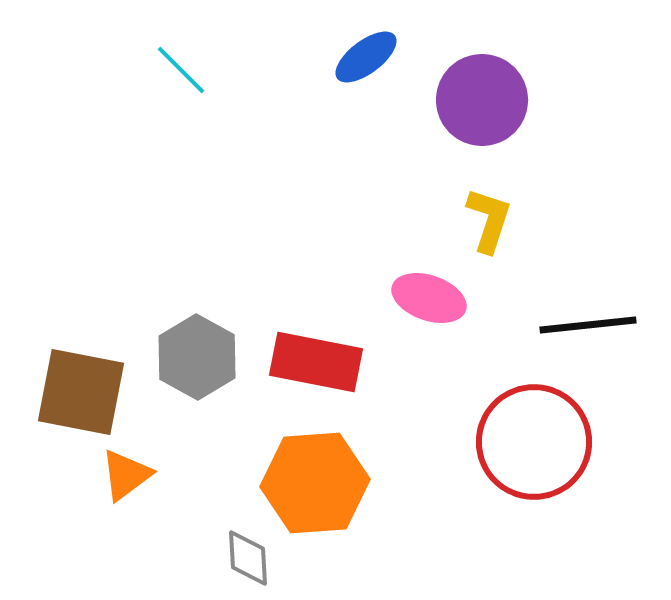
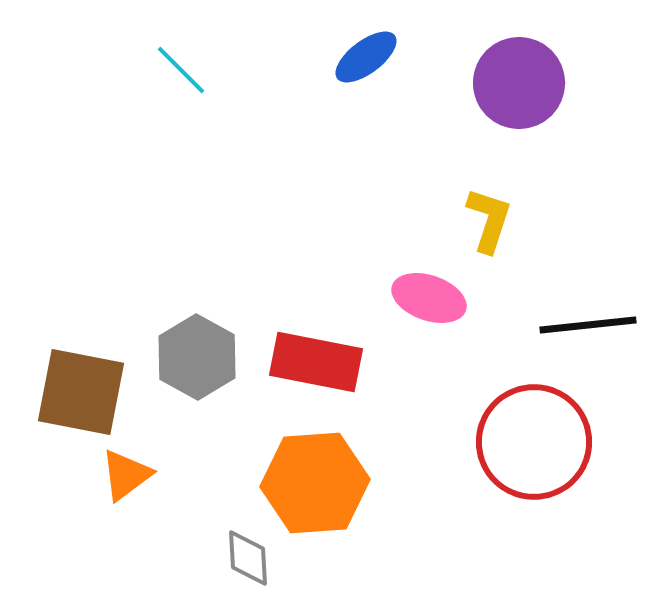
purple circle: moved 37 px right, 17 px up
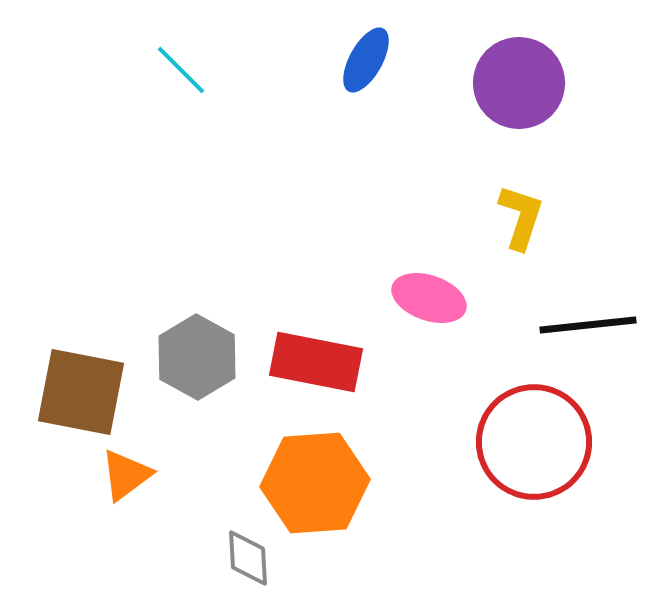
blue ellipse: moved 3 px down; rotated 24 degrees counterclockwise
yellow L-shape: moved 32 px right, 3 px up
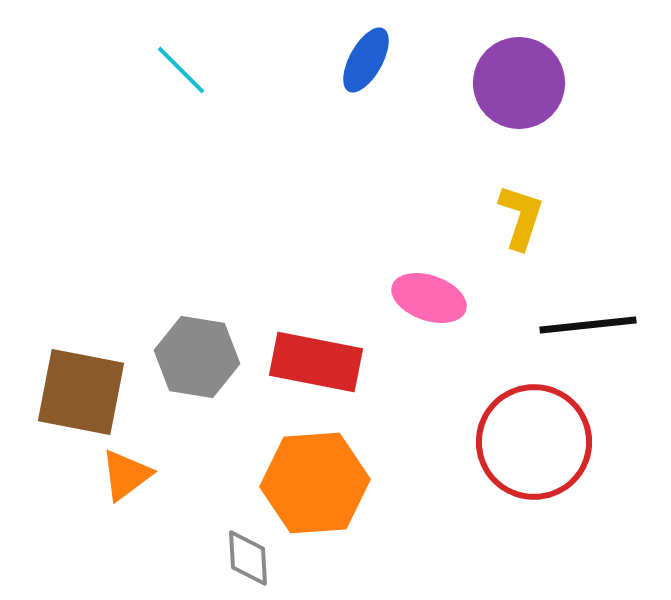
gray hexagon: rotated 20 degrees counterclockwise
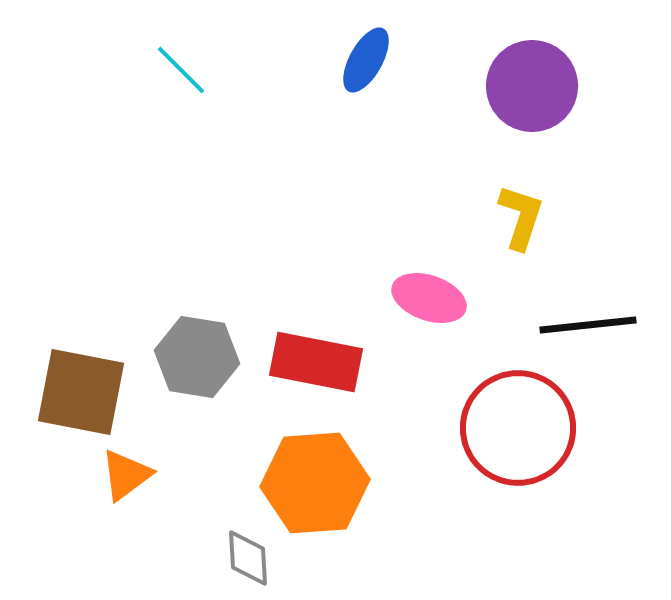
purple circle: moved 13 px right, 3 px down
red circle: moved 16 px left, 14 px up
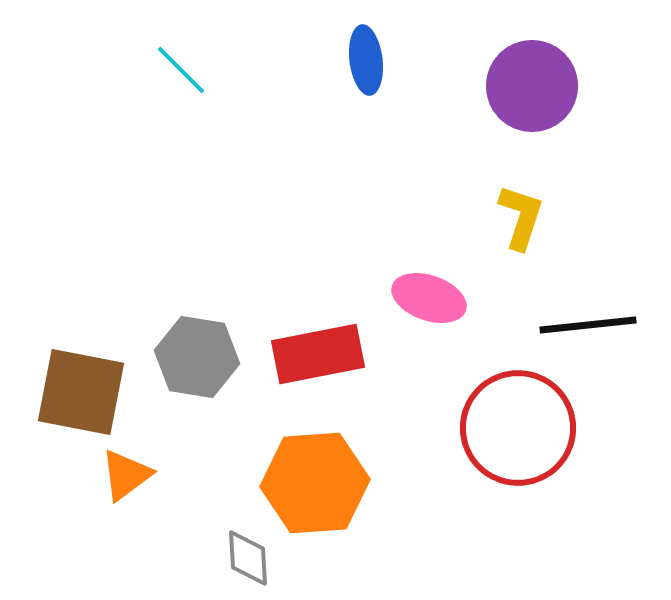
blue ellipse: rotated 36 degrees counterclockwise
red rectangle: moved 2 px right, 8 px up; rotated 22 degrees counterclockwise
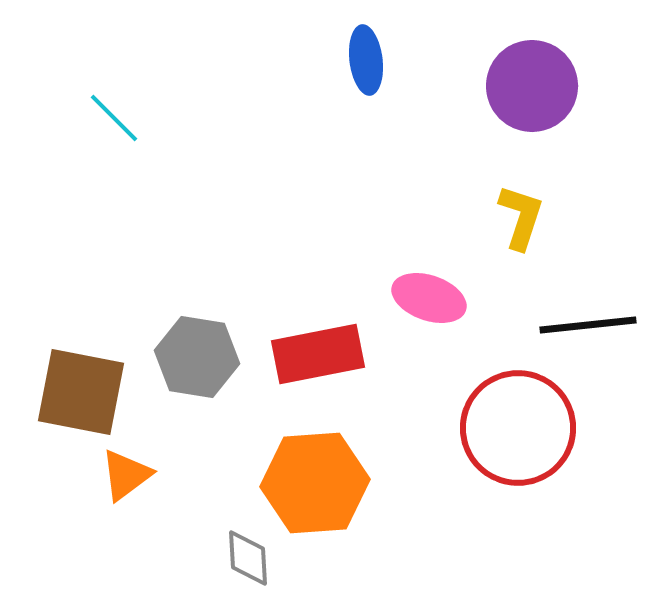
cyan line: moved 67 px left, 48 px down
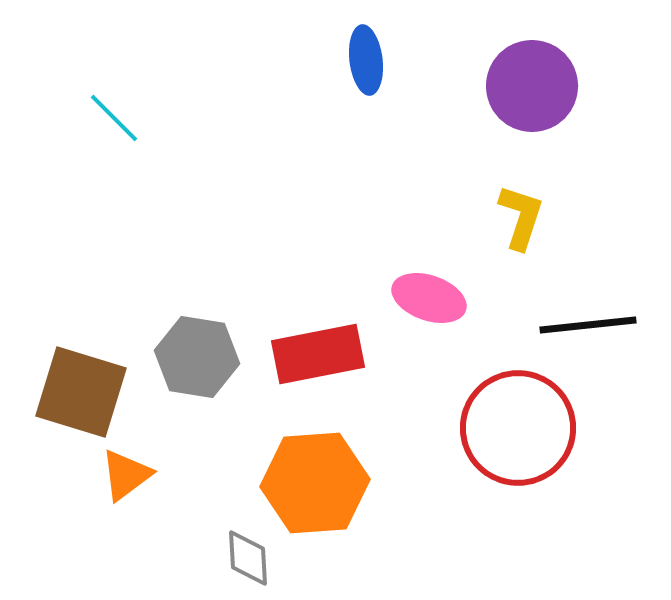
brown square: rotated 6 degrees clockwise
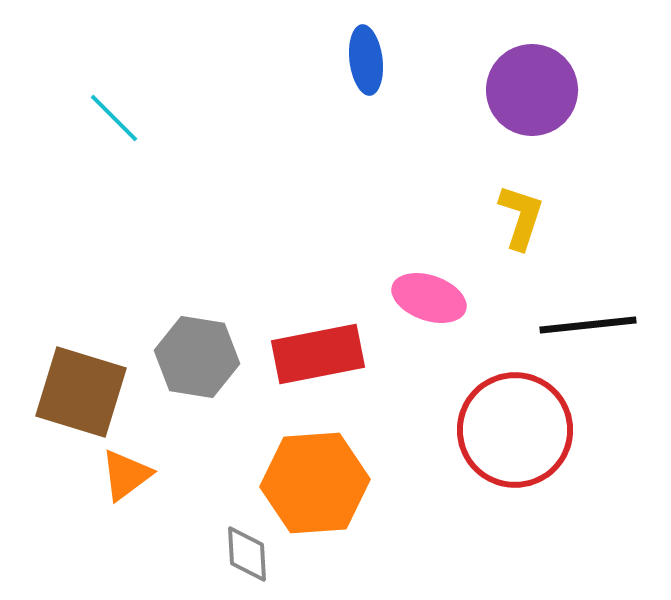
purple circle: moved 4 px down
red circle: moved 3 px left, 2 px down
gray diamond: moved 1 px left, 4 px up
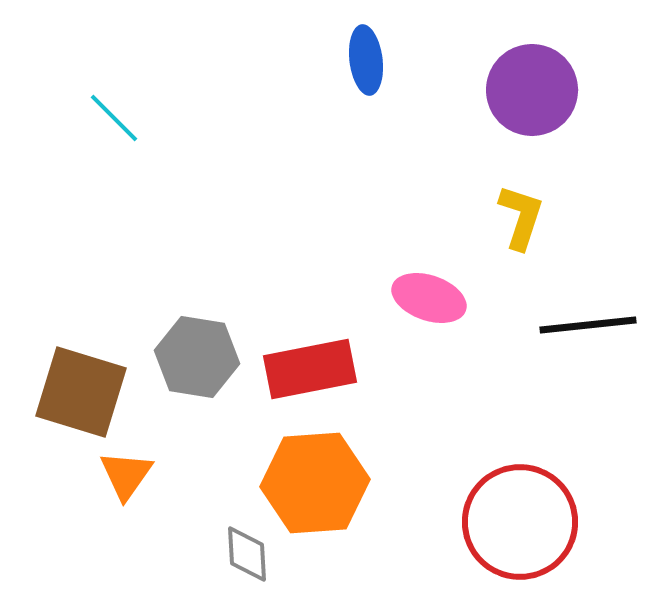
red rectangle: moved 8 px left, 15 px down
red circle: moved 5 px right, 92 px down
orange triangle: rotated 18 degrees counterclockwise
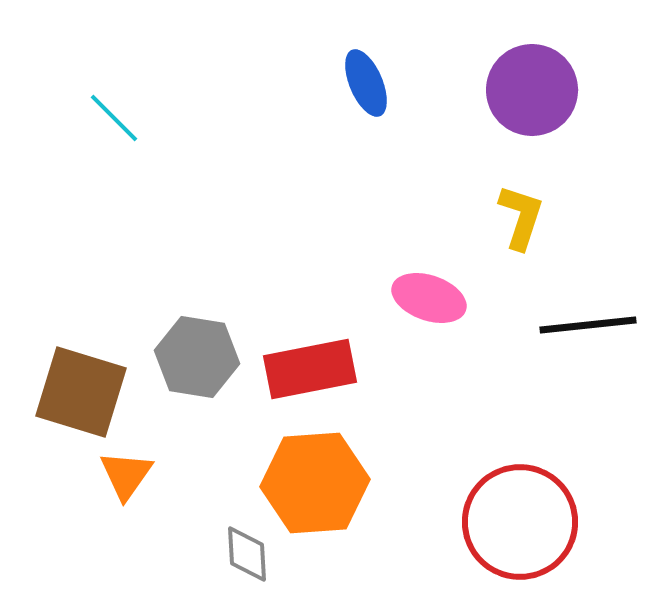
blue ellipse: moved 23 px down; rotated 16 degrees counterclockwise
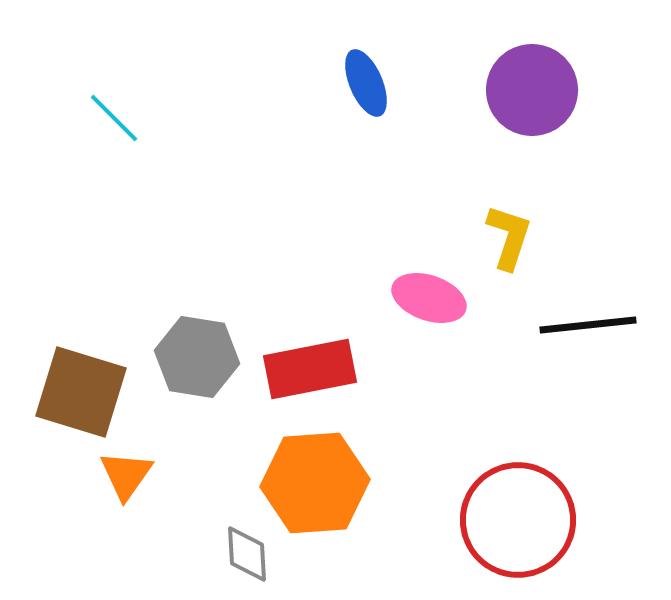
yellow L-shape: moved 12 px left, 20 px down
red circle: moved 2 px left, 2 px up
